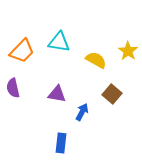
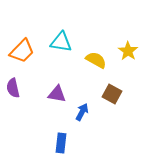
cyan triangle: moved 2 px right
brown square: rotated 12 degrees counterclockwise
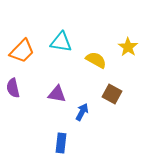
yellow star: moved 4 px up
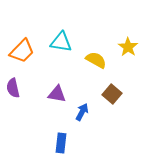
brown square: rotated 12 degrees clockwise
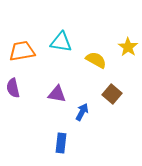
orange trapezoid: rotated 144 degrees counterclockwise
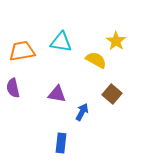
yellow star: moved 12 px left, 6 px up
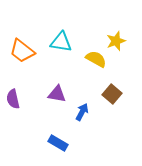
yellow star: rotated 18 degrees clockwise
orange trapezoid: rotated 132 degrees counterclockwise
yellow semicircle: moved 1 px up
purple semicircle: moved 11 px down
blue rectangle: moved 3 px left; rotated 66 degrees counterclockwise
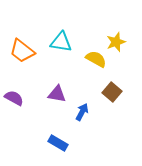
yellow star: moved 1 px down
brown square: moved 2 px up
purple semicircle: moved 1 px right, 1 px up; rotated 132 degrees clockwise
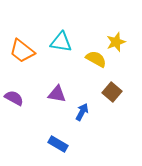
blue rectangle: moved 1 px down
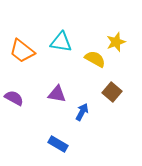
yellow semicircle: moved 1 px left
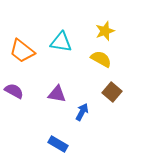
yellow star: moved 11 px left, 11 px up
yellow semicircle: moved 6 px right
purple semicircle: moved 7 px up
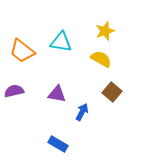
purple semicircle: rotated 42 degrees counterclockwise
